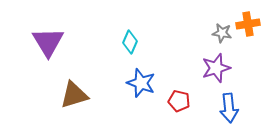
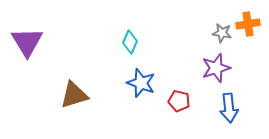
purple triangle: moved 21 px left
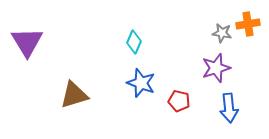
cyan diamond: moved 4 px right
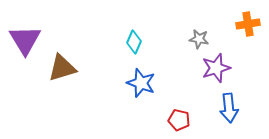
gray star: moved 23 px left, 6 px down
purple triangle: moved 2 px left, 2 px up
brown triangle: moved 12 px left, 27 px up
red pentagon: moved 19 px down
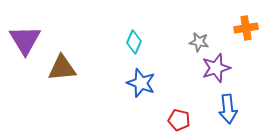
orange cross: moved 2 px left, 4 px down
gray star: moved 3 px down
brown triangle: rotated 12 degrees clockwise
blue arrow: moved 1 px left, 1 px down
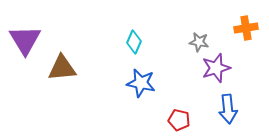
blue star: rotated 8 degrees counterclockwise
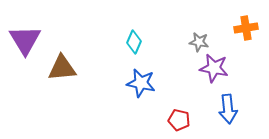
purple star: moved 2 px left; rotated 28 degrees clockwise
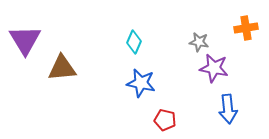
red pentagon: moved 14 px left
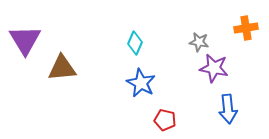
cyan diamond: moved 1 px right, 1 px down
blue star: rotated 16 degrees clockwise
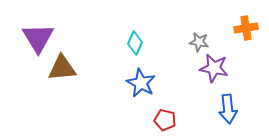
purple triangle: moved 13 px right, 2 px up
